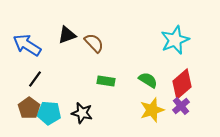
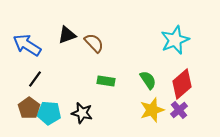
green semicircle: rotated 24 degrees clockwise
purple cross: moved 2 px left, 4 px down
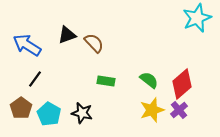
cyan star: moved 22 px right, 22 px up
green semicircle: moved 1 px right; rotated 18 degrees counterclockwise
brown pentagon: moved 8 px left
cyan pentagon: moved 1 px down; rotated 25 degrees clockwise
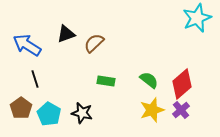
black triangle: moved 1 px left, 1 px up
brown semicircle: rotated 90 degrees counterclockwise
black line: rotated 54 degrees counterclockwise
purple cross: moved 2 px right
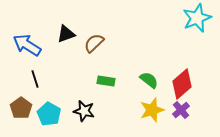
black star: moved 2 px right, 2 px up
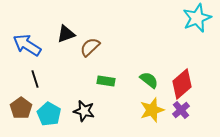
brown semicircle: moved 4 px left, 4 px down
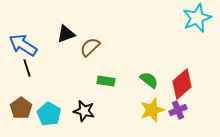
blue arrow: moved 4 px left
black line: moved 8 px left, 11 px up
purple cross: moved 3 px left; rotated 18 degrees clockwise
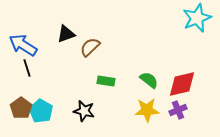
red diamond: rotated 28 degrees clockwise
yellow star: moved 5 px left; rotated 15 degrees clockwise
cyan pentagon: moved 8 px left, 3 px up
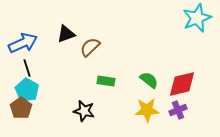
blue arrow: moved 2 px up; rotated 124 degrees clockwise
cyan pentagon: moved 14 px left, 21 px up
